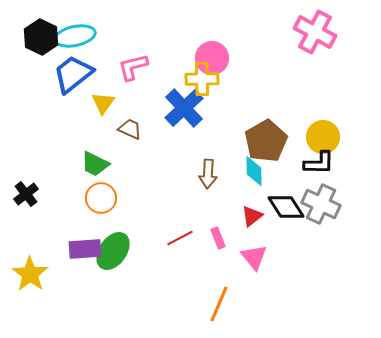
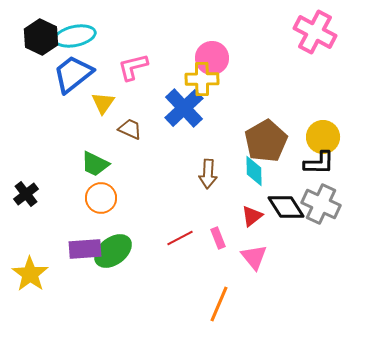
green ellipse: rotated 18 degrees clockwise
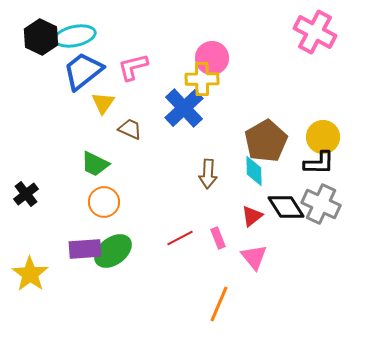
blue trapezoid: moved 10 px right, 3 px up
orange circle: moved 3 px right, 4 px down
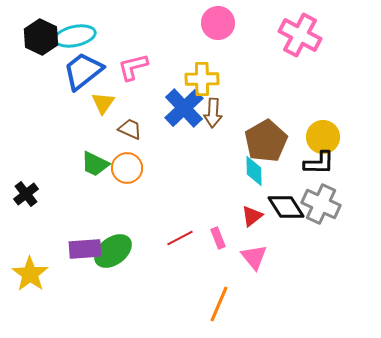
pink cross: moved 15 px left, 3 px down
pink circle: moved 6 px right, 35 px up
brown arrow: moved 5 px right, 61 px up
orange circle: moved 23 px right, 34 px up
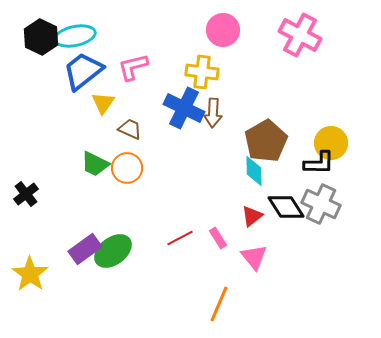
pink circle: moved 5 px right, 7 px down
yellow cross: moved 7 px up; rotated 8 degrees clockwise
blue cross: rotated 21 degrees counterclockwise
yellow circle: moved 8 px right, 6 px down
pink rectangle: rotated 10 degrees counterclockwise
purple rectangle: rotated 32 degrees counterclockwise
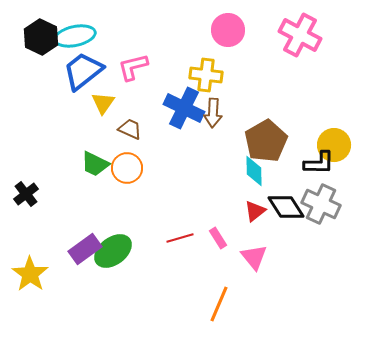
pink circle: moved 5 px right
yellow cross: moved 4 px right, 3 px down
yellow circle: moved 3 px right, 2 px down
red triangle: moved 3 px right, 5 px up
red line: rotated 12 degrees clockwise
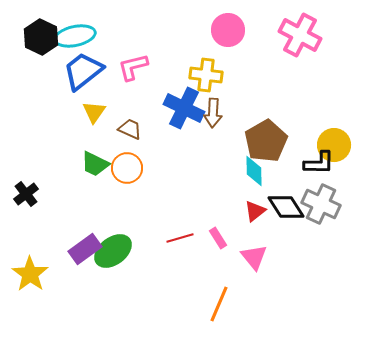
yellow triangle: moved 9 px left, 9 px down
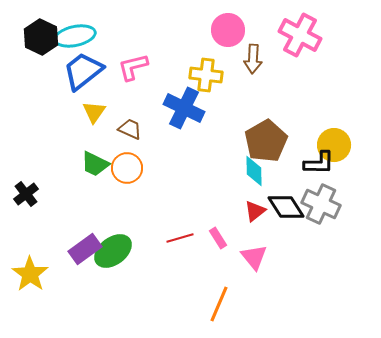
brown arrow: moved 40 px right, 54 px up
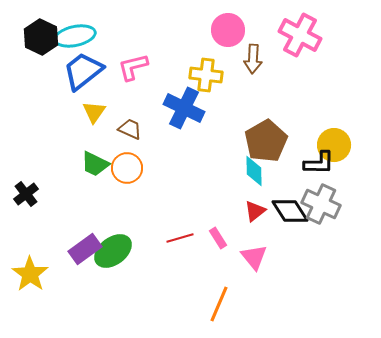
black diamond: moved 4 px right, 4 px down
